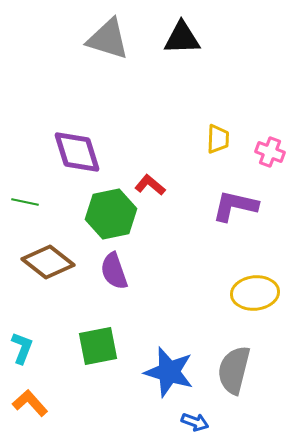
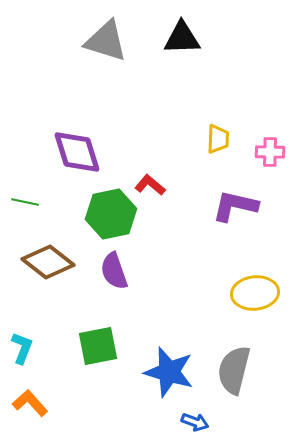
gray triangle: moved 2 px left, 2 px down
pink cross: rotated 20 degrees counterclockwise
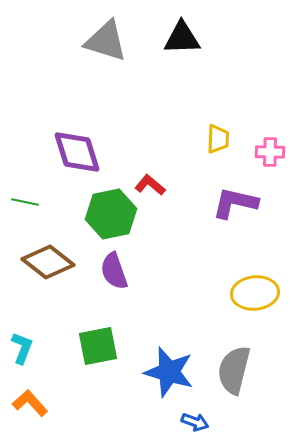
purple L-shape: moved 3 px up
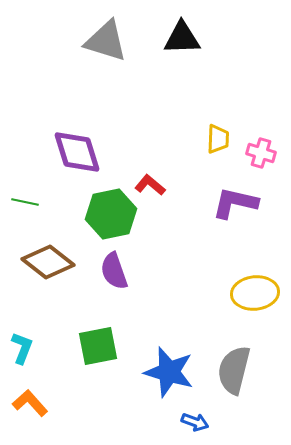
pink cross: moved 9 px left, 1 px down; rotated 16 degrees clockwise
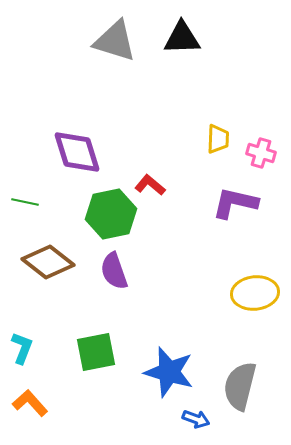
gray triangle: moved 9 px right
green square: moved 2 px left, 6 px down
gray semicircle: moved 6 px right, 16 px down
blue arrow: moved 1 px right, 3 px up
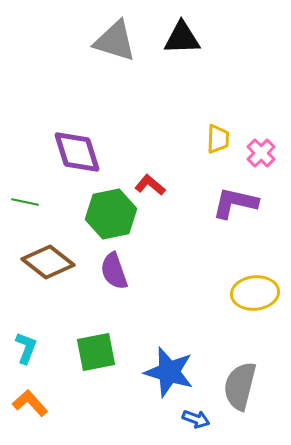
pink cross: rotated 28 degrees clockwise
cyan L-shape: moved 4 px right
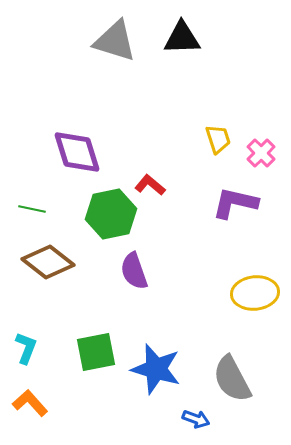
yellow trapezoid: rotated 20 degrees counterclockwise
green line: moved 7 px right, 7 px down
purple semicircle: moved 20 px right
blue star: moved 13 px left, 3 px up
gray semicircle: moved 8 px left, 7 px up; rotated 42 degrees counterclockwise
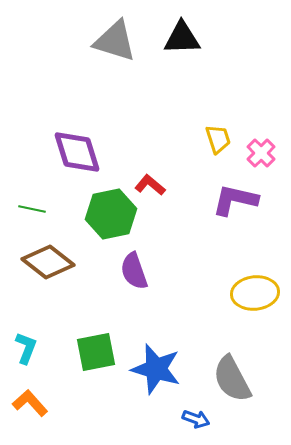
purple L-shape: moved 3 px up
